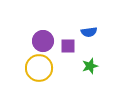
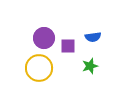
blue semicircle: moved 4 px right, 5 px down
purple circle: moved 1 px right, 3 px up
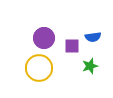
purple square: moved 4 px right
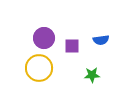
blue semicircle: moved 8 px right, 3 px down
green star: moved 2 px right, 9 px down; rotated 14 degrees clockwise
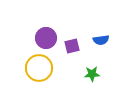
purple circle: moved 2 px right
purple square: rotated 14 degrees counterclockwise
green star: moved 1 px up
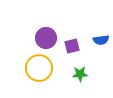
green star: moved 12 px left
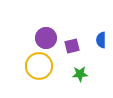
blue semicircle: rotated 98 degrees clockwise
yellow circle: moved 2 px up
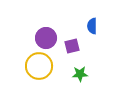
blue semicircle: moved 9 px left, 14 px up
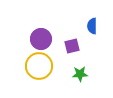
purple circle: moved 5 px left, 1 px down
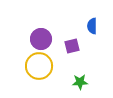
green star: moved 8 px down
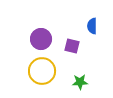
purple square: rotated 28 degrees clockwise
yellow circle: moved 3 px right, 5 px down
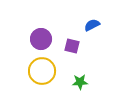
blue semicircle: moved 1 px up; rotated 63 degrees clockwise
